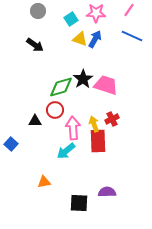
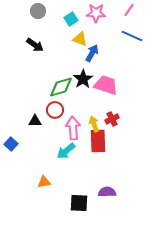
blue arrow: moved 3 px left, 14 px down
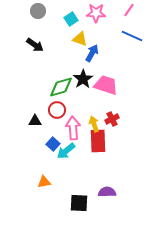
red circle: moved 2 px right
blue square: moved 42 px right
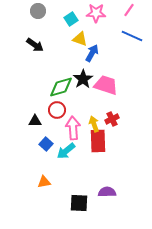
blue square: moved 7 px left
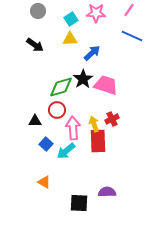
yellow triangle: moved 10 px left; rotated 21 degrees counterclockwise
blue arrow: rotated 18 degrees clockwise
orange triangle: rotated 40 degrees clockwise
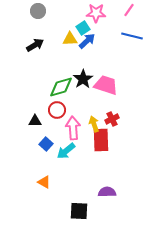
cyan square: moved 12 px right, 9 px down
blue line: rotated 10 degrees counterclockwise
black arrow: rotated 66 degrees counterclockwise
blue arrow: moved 5 px left, 12 px up
red rectangle: moved 3 px right, 1 px up
black square: moved 8 px down
